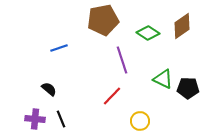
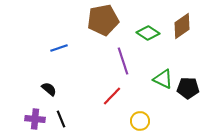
purple line: moved 1 px right, 1 px down
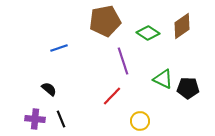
brown pentagon: moved 2 px right, 1 px down
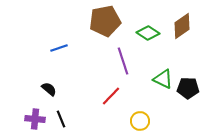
red line: moved 1 px left
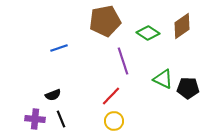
black semicircle: moved 4 px right, 6 px down; rotated 119 degrees clockwise
yellow circle: moved 26 px left
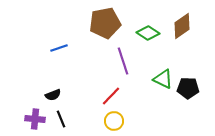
brown pentagon: moved 2 px down
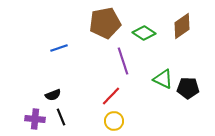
green diamond: moved 4 px left
black line: moved 2 px up
